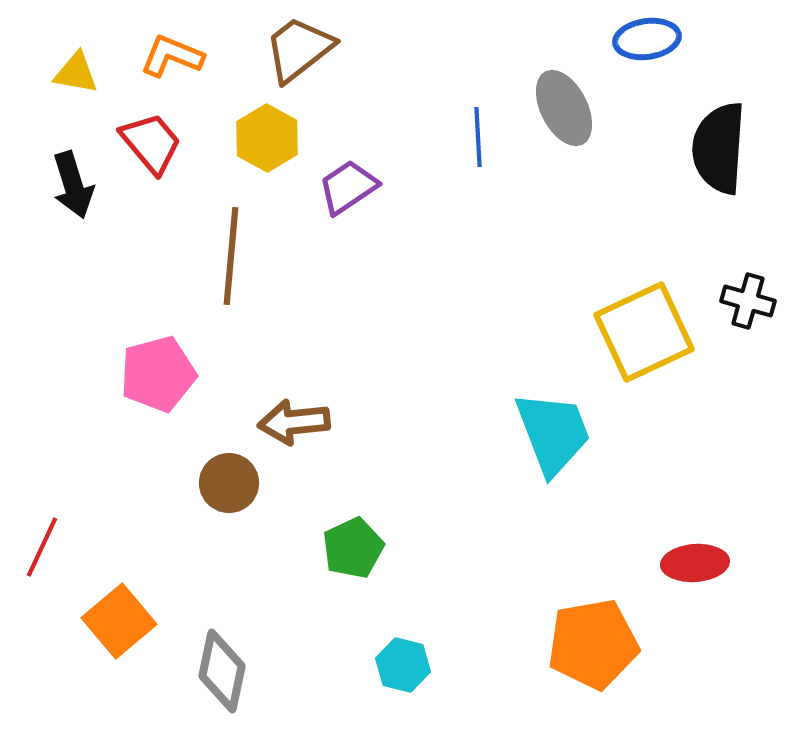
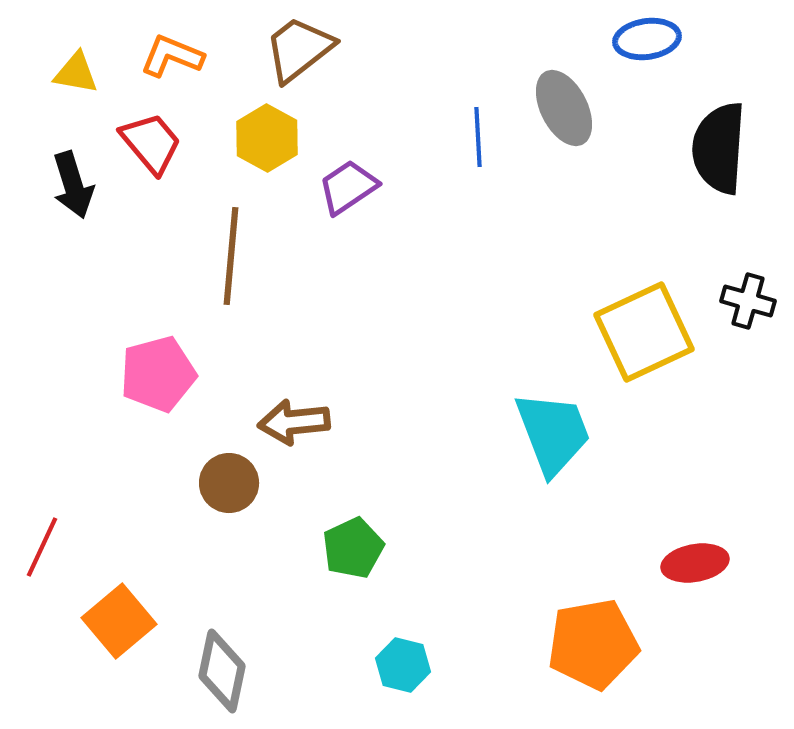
red ellipse: rotated 6 degrees counterclockwise
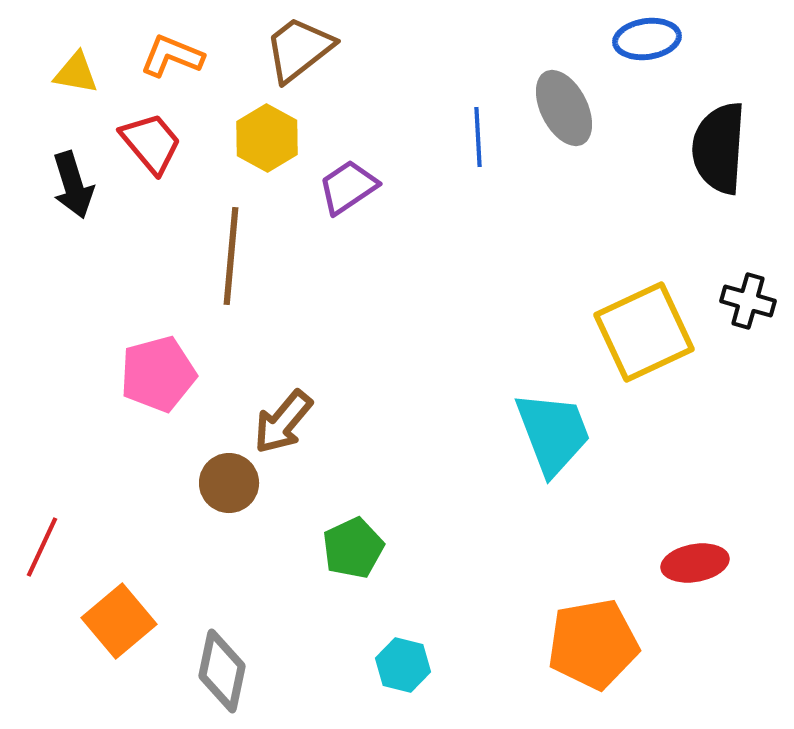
brown arrow: moved 11 px left; rotated 44 degrees counterclockwise
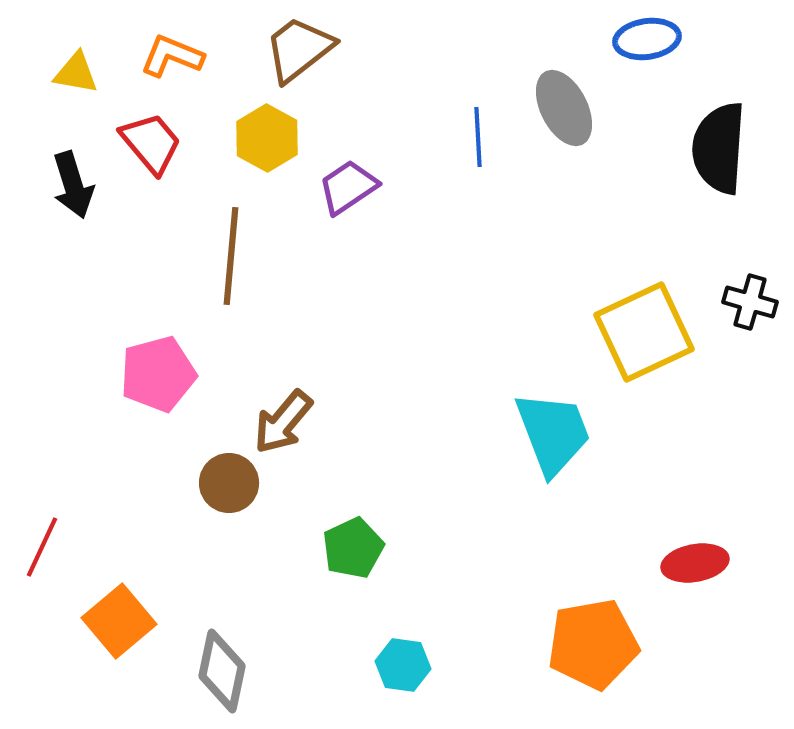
black cross: moved 2 px right, 1 px down
cyan hexagon: rotated 6 degrees counterclockwise
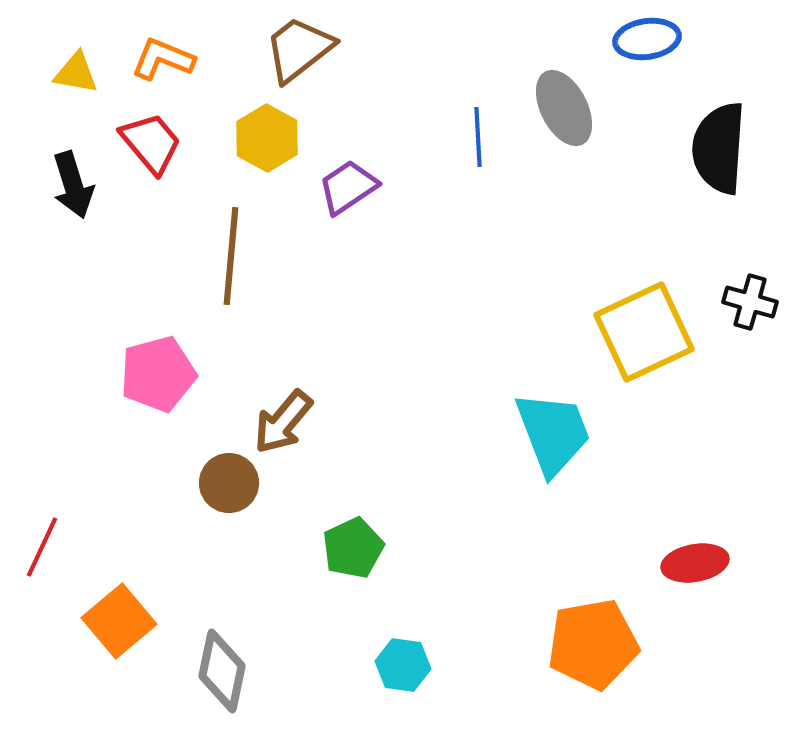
orange L-shape: moved 9 px left, 3 px down
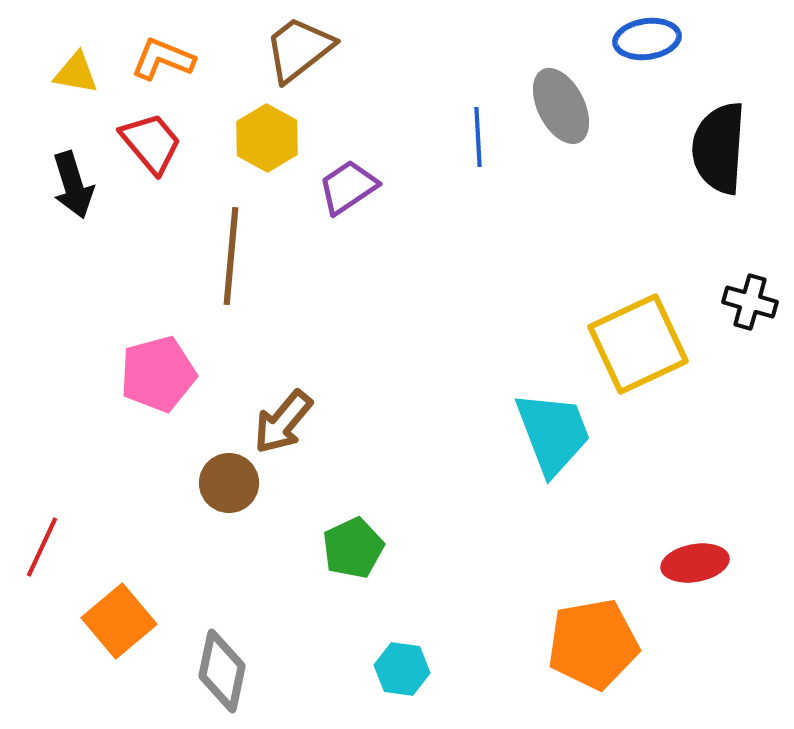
gray ellipse: moved 3 px left, 2 px up
yellow square: moved 6 px left, 12 px down
cyan hexagon: moved 1 px left, 4 px down
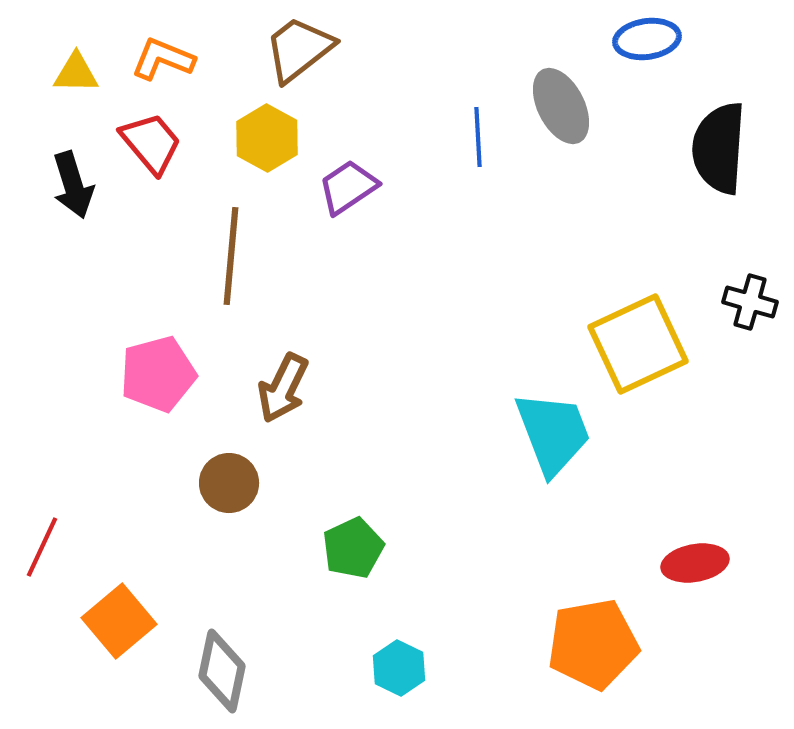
yellow triangle: rotated 9 degrees counterclockwise
brown arrow: moved 34 px up; rotated 14 degrees counterclockwise
cyan hexagon: moved 3 px left, 1 px up; rotated 18 degrees clockwise
